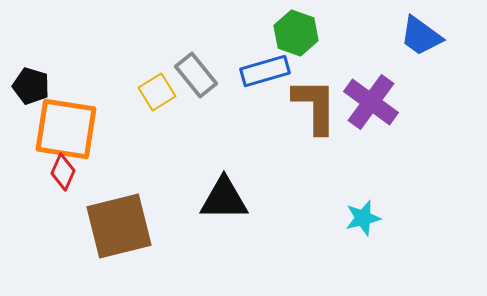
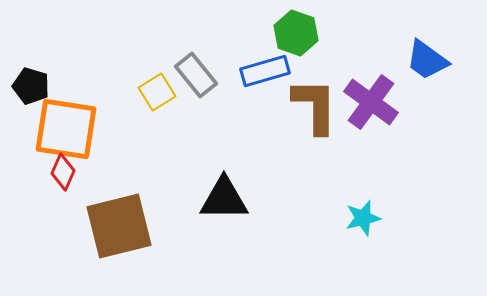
blue trapezoid: moved 6 px right, 24 px down
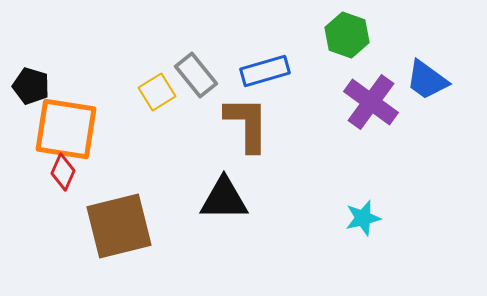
green hexagon: moved 51 px right, 2 px down
blue trapezoid: moved 20 px down
brown L-shape: moved 68 px left, 18 px down
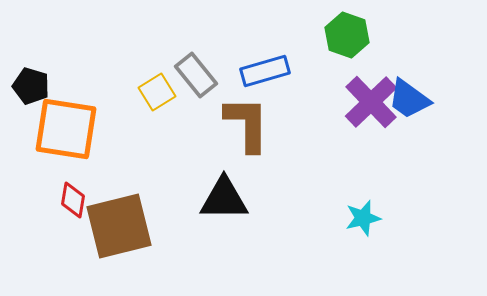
blue trapezoid: moved 18 px left, 19 px down
purple cross: rotated 10 degrees clockwise
red diamond: moved 10 px right, 28 px down; rotated 15 degrees counterclockwise
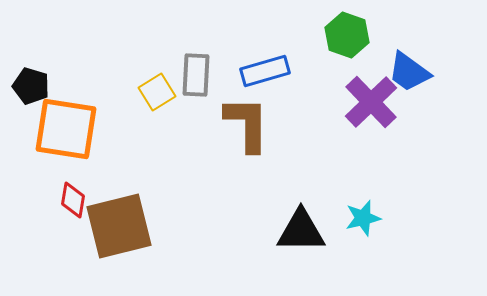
gray rectangle: rotated 42 degrees clockwise
blue trapezoid: moved 27 px up
black triangle: moved 77 px right, 32 px down
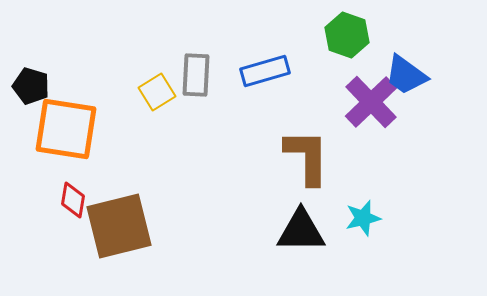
blue trapezoid: moved 3 px left, 3 px down
brown L-shape: moved 60 px right, 33 px down
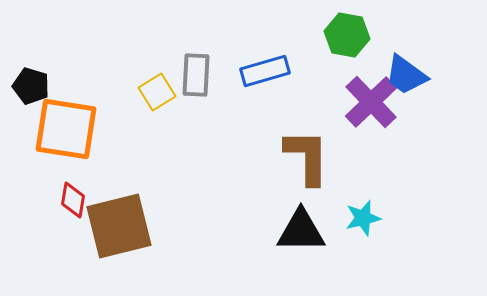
green hexagon: rotated 9 degrees counterclockwise
